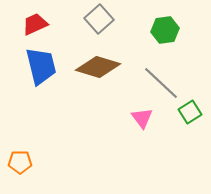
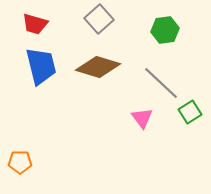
red trapezoid: rotated 140 degrees counterclockwise
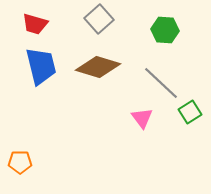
green hexagon: rotated 12 degrees clockwise
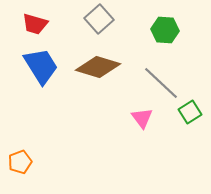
blue trapezoid: rotated 18 degrees counterclockwise
orange pentagon: rotated 20 degrees counterclockwise
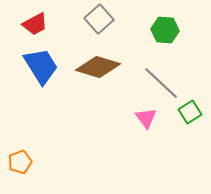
red trapezoid: rotated 44 degrees counterclockwise
pink triangle: moved 4 px right
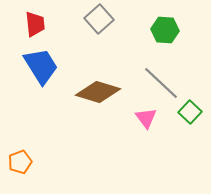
red trapezoid: rotated 68 degrees counterclockwise
brown diamond: moved 25 px down
green square: rotated 15 degrees counterclockwise
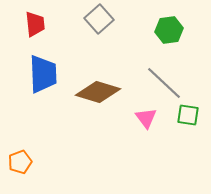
green hexagon: moved 4 px right; rotated 12 degrees counterclockwise
blue trapezoid: moved 2 px right, 8 px down; rotated 30 degrees clockwise
gray line: moved 3 px right
green square: moved 2 px left, 3 px down; rotated 35 degrees counterclockwise
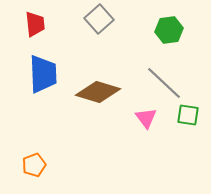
orange pentagon: moved 14 px right, 3 px down
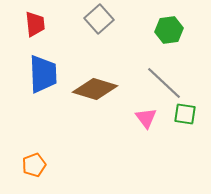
brown diamond: moved 3 px left, 3 px up
green square: moved 3 px left, 1 px up
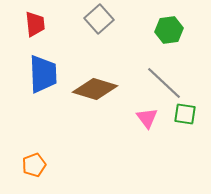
pink triangle: moved 1 px right
